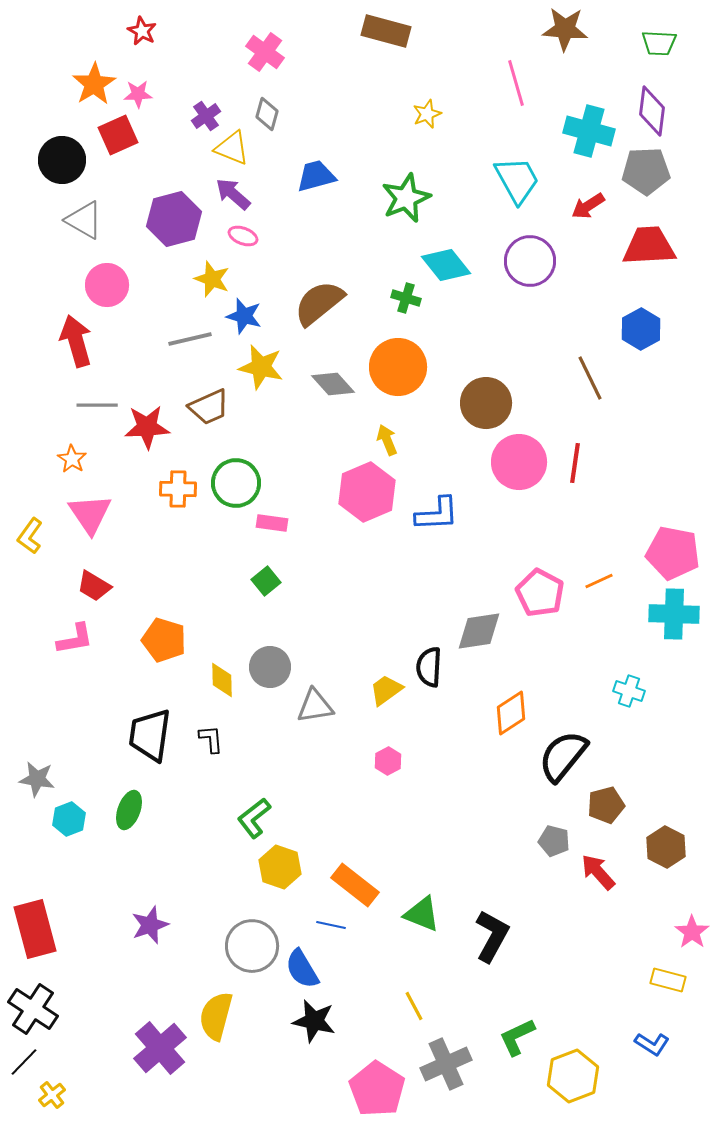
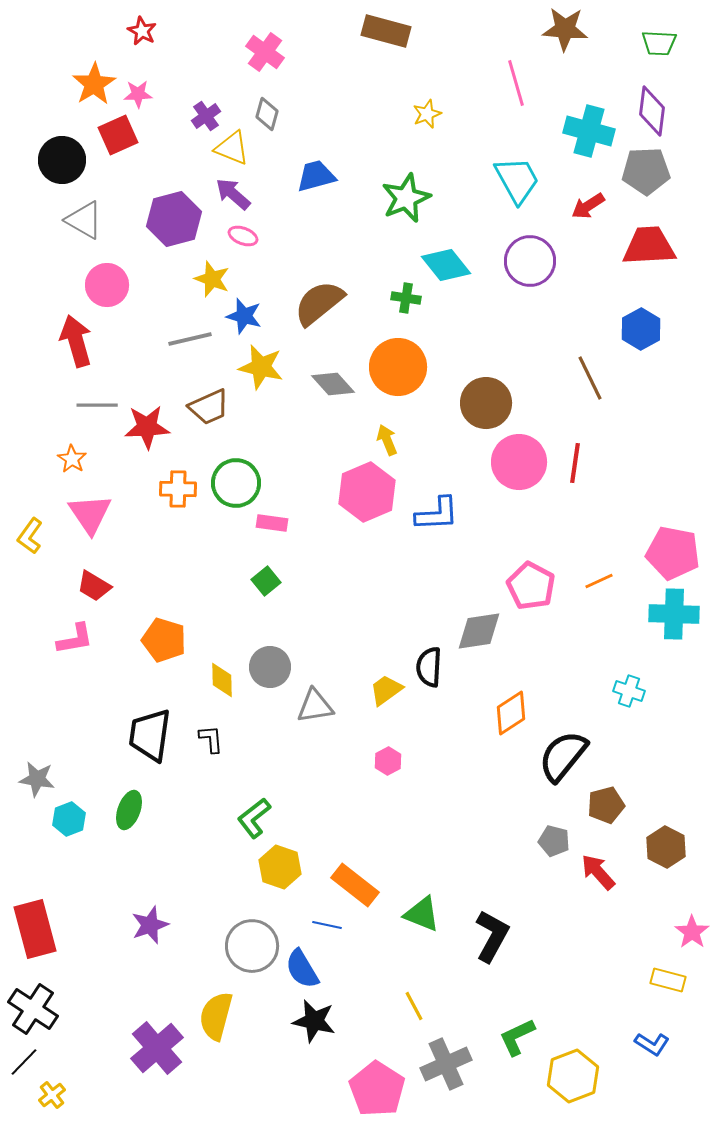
green cross at (406, 298): rotated 8 degrees counterclockwise
pink pentagon at (540, 593): moved 9 px left, 7 px up
blue line at (331, 925): moved 4 px left
purple cross at (160, 1048): moved 3 px left
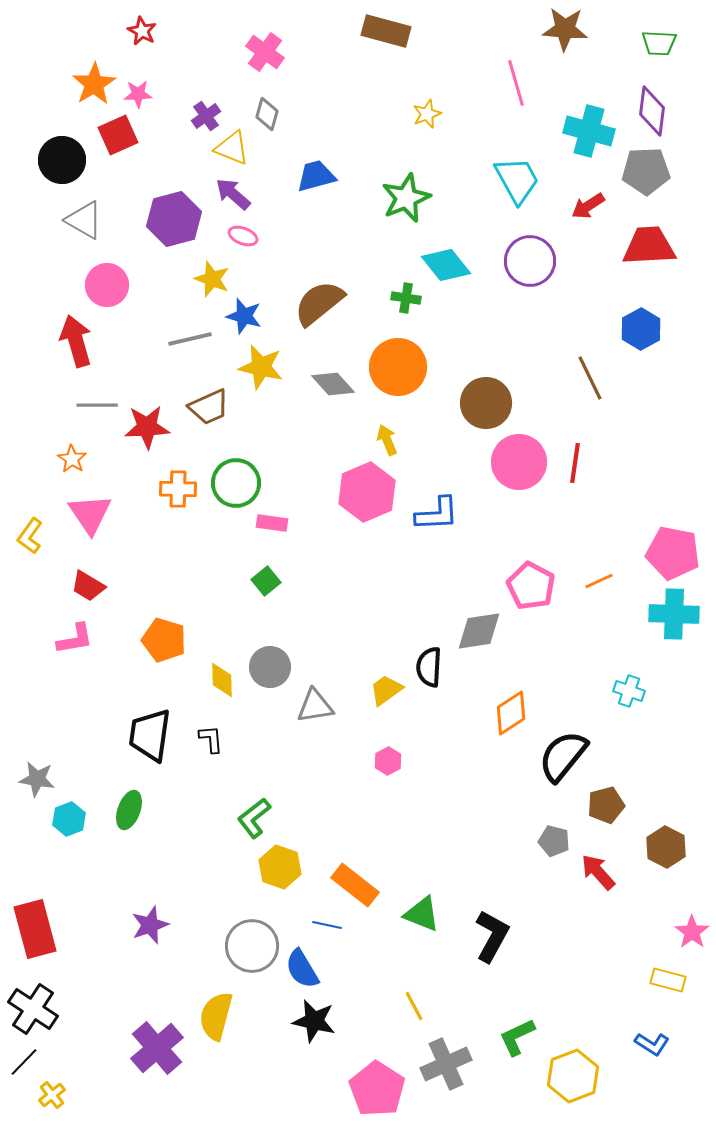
red trapezoid at (94, 586): moved 6 px left
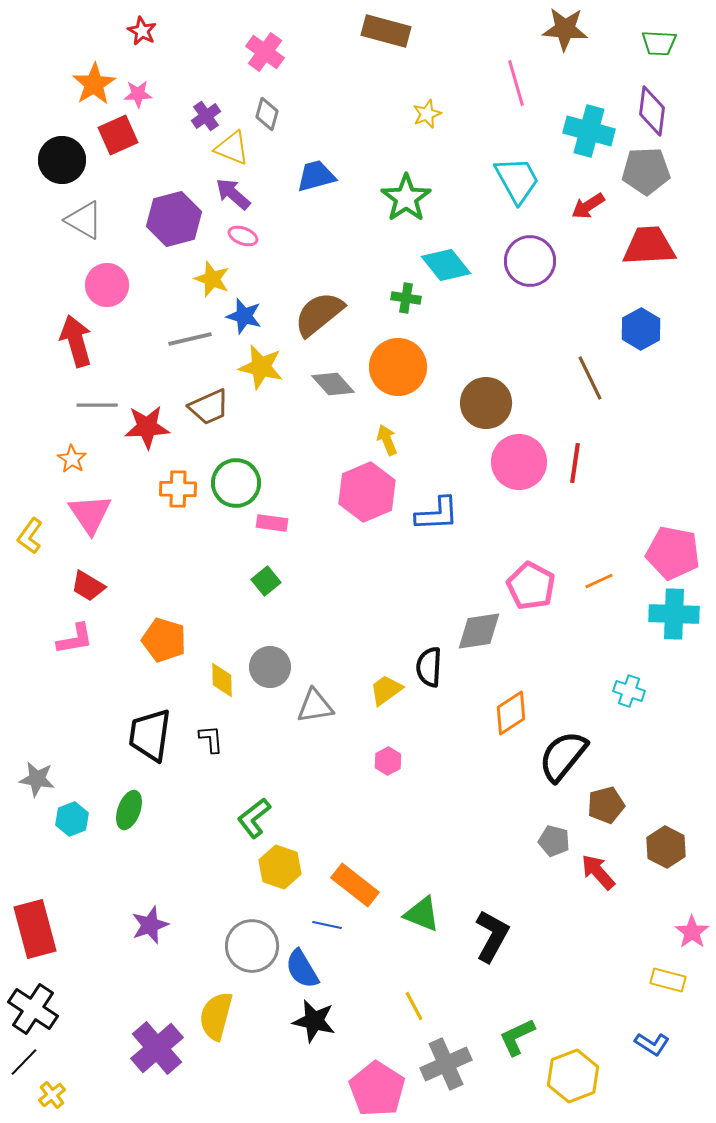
green star at (406, 198): rotated 12 degrees counterclockwise
brown semicircle at (319, 303): moved 11 px down
cyan hexagon at (69, 819): moved 3 px right
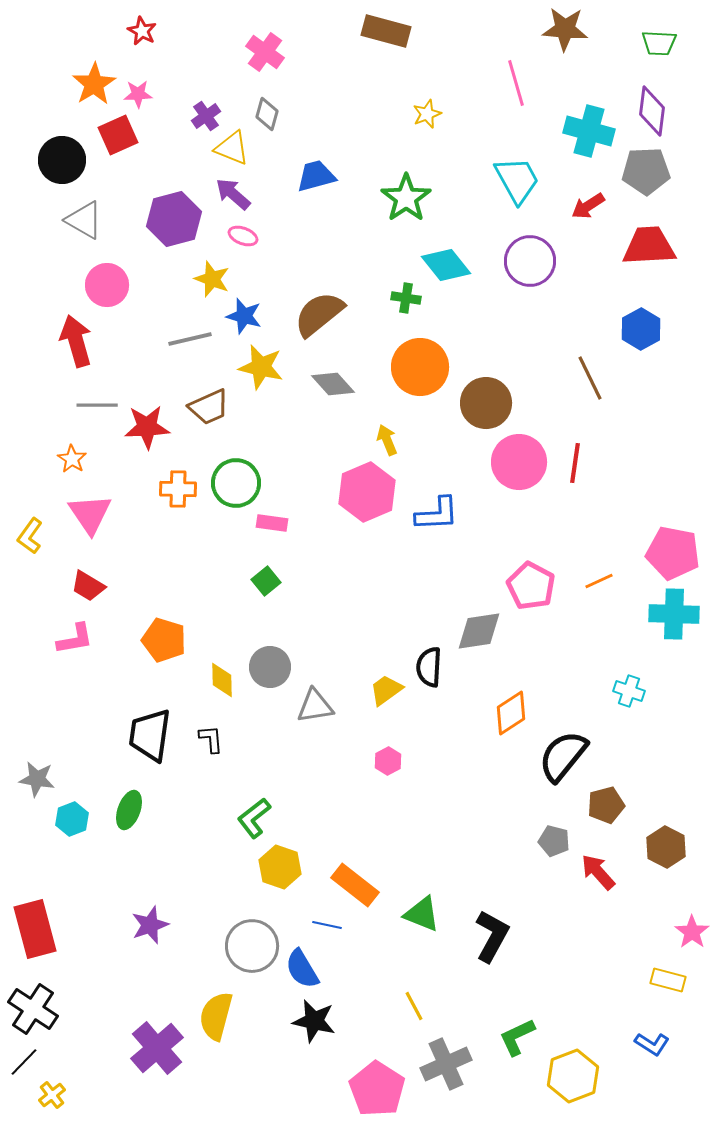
orange circle at (398, 367): moved 22 px right
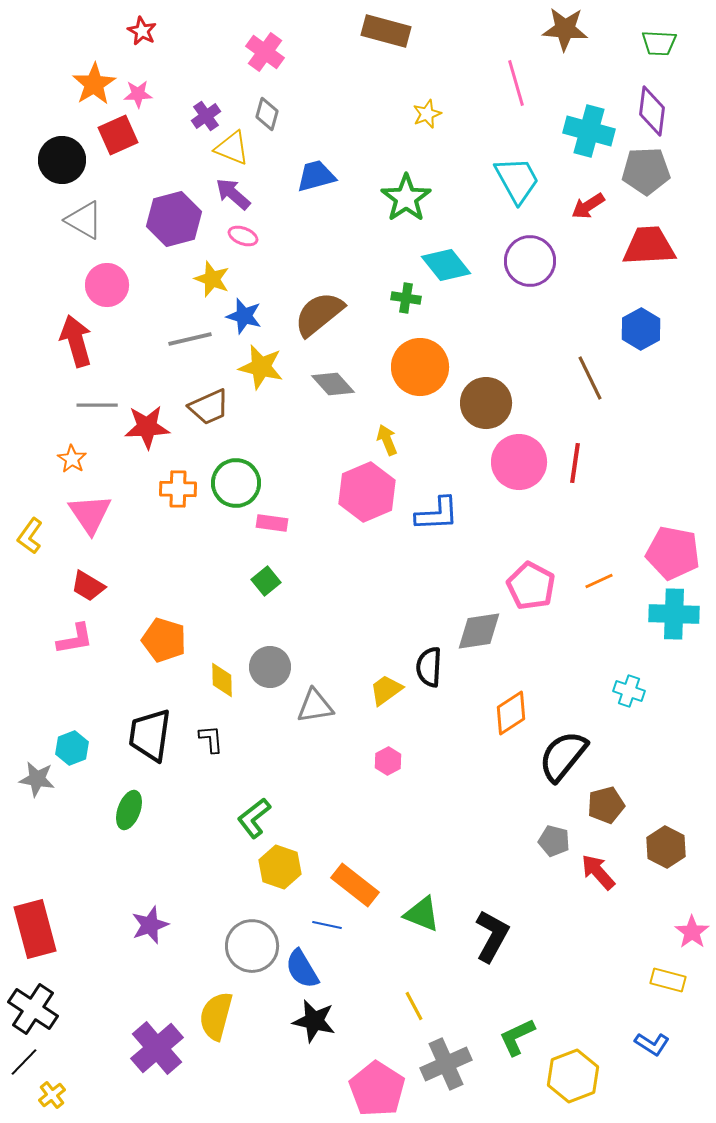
cyan hexagon at (72, 819): moved 71 px up
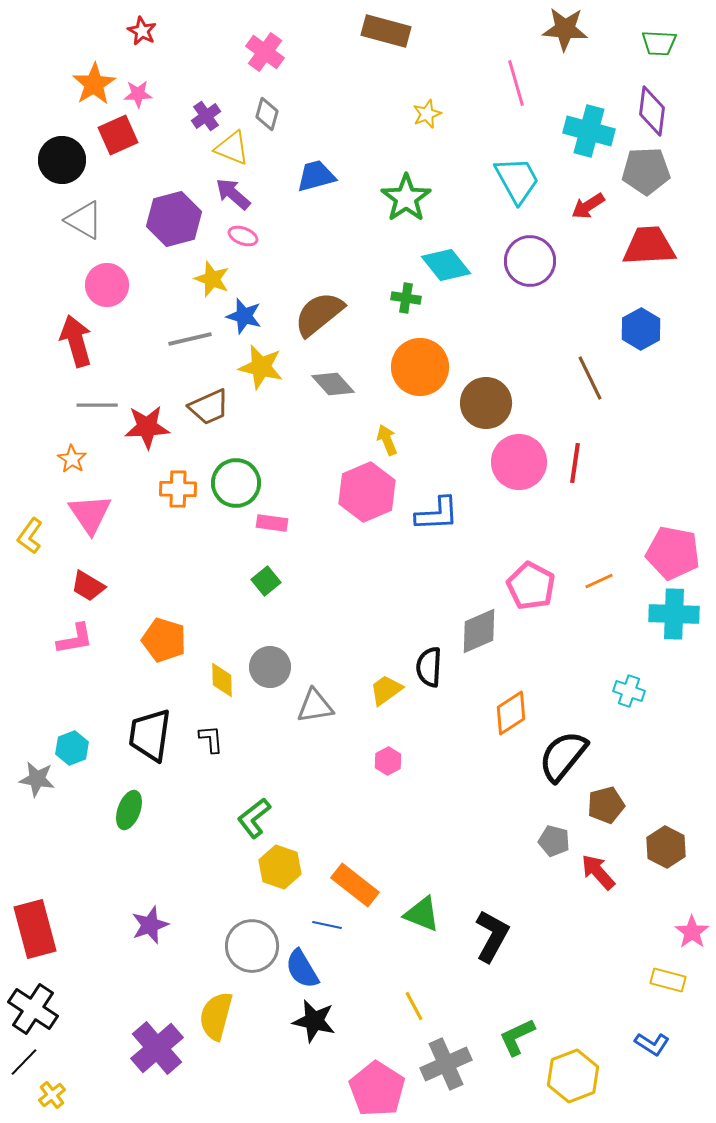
gray diamond at (479, 631): rotated 15 degrees counterclockwise
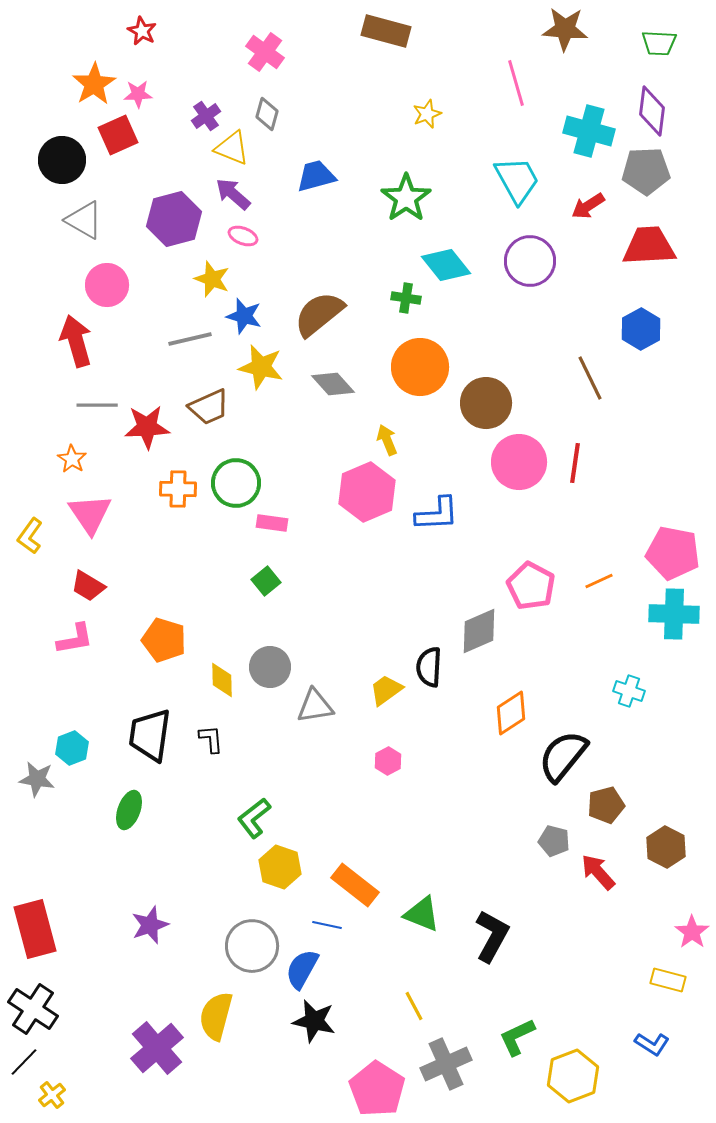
blue semicircle at (302, 969): rotated 60 degrees clockwise
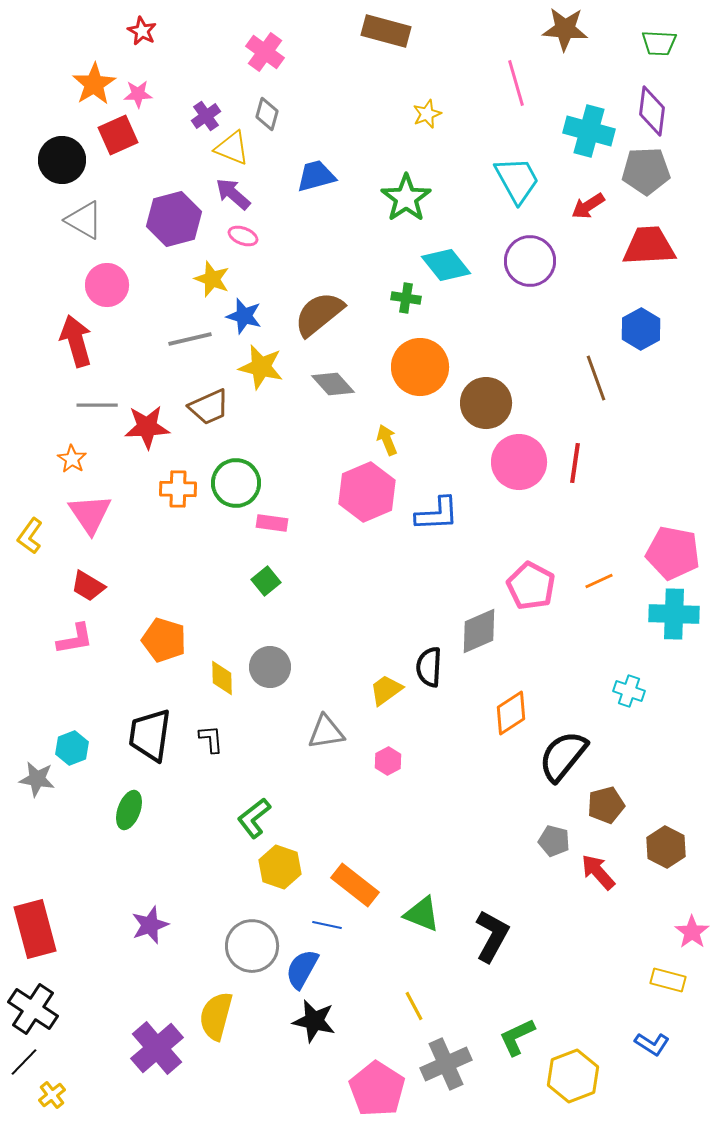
brown line at (590, 378): moved 6 px right; rotated 6 degrees clockwise
yellow diamond at (222, 680): moved 2 px up
gray triangle at (315, 706): moved 11 px right, 26 px down
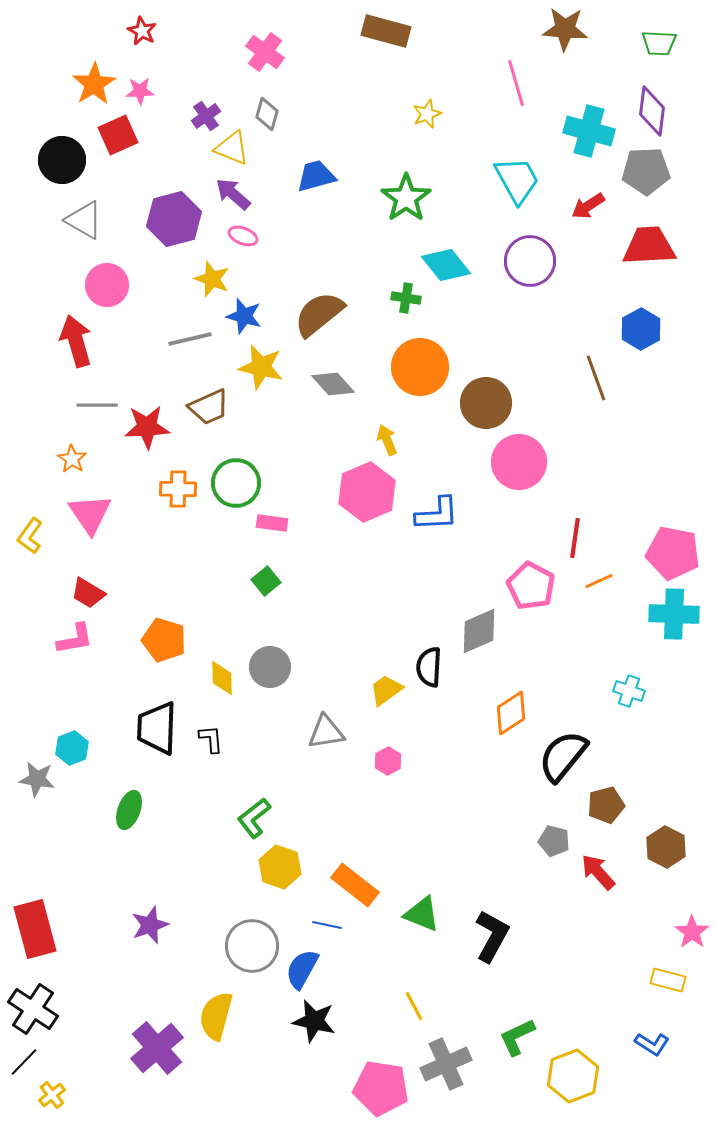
pink star at (138, 94): moved 2 px right, 3 px up
red line at (575, 463): moved 75 px down
red trapezoid at (88, 586): moved 7 px down
black trapezoid at (150, 735): moved 7 px right, 7 px up; rotated 6 degrees counterclockwise
pink pentagon at (377, 1089): moved 4 px right, 1 px up; rotated 24 degrees counterclockwise
